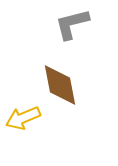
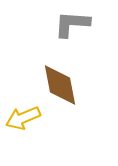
gray L-shape: rotated 18 degrees clockwise
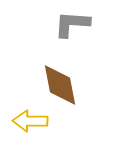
yellow arrow: moved 7 px right, 3 px down; rotated 24 degrees clockwise
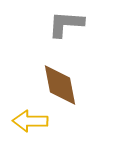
gray L-shape: moved 6 px left
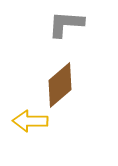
brown diamond: rotated 60 degrees clockwise
